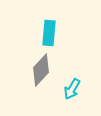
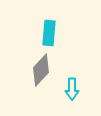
cyan arrow: rotated 30 degrees counterclockwise
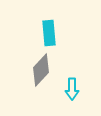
cyan rectangle: rotated 10 degrees counterclockwise
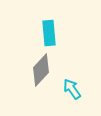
cyan arrow: rotated 145 degrees clockwise
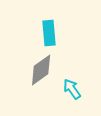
gray diamond: rotated 12 degrees clockwise
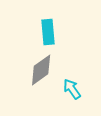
cyan rectangle: moved 1 px left, 1 px up
